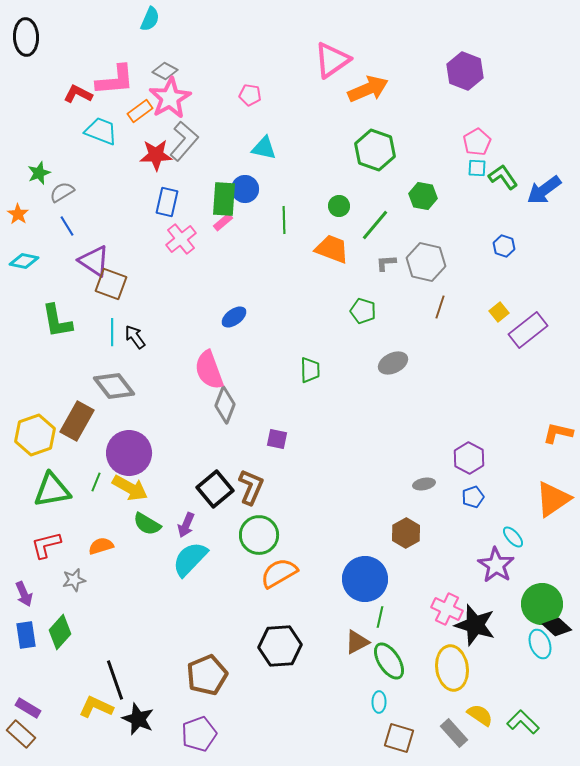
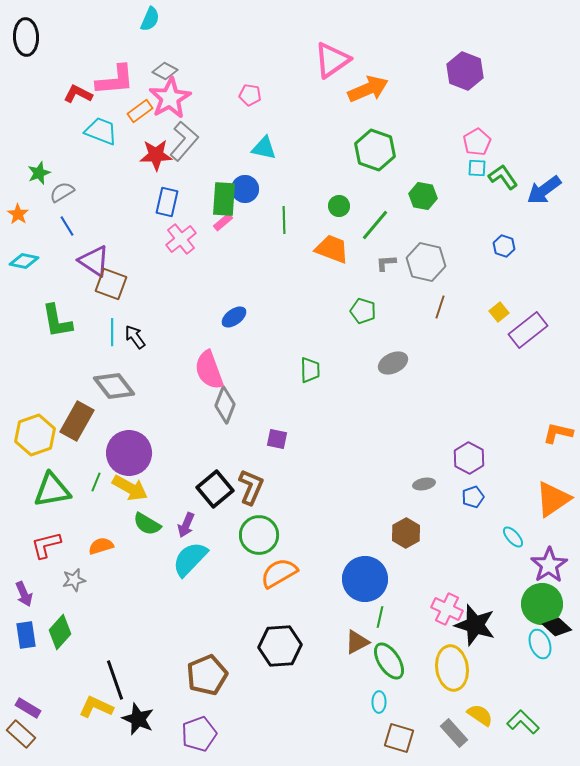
purple star at (496, 565): moved 53 px right; rotated 6 degrees clockwise
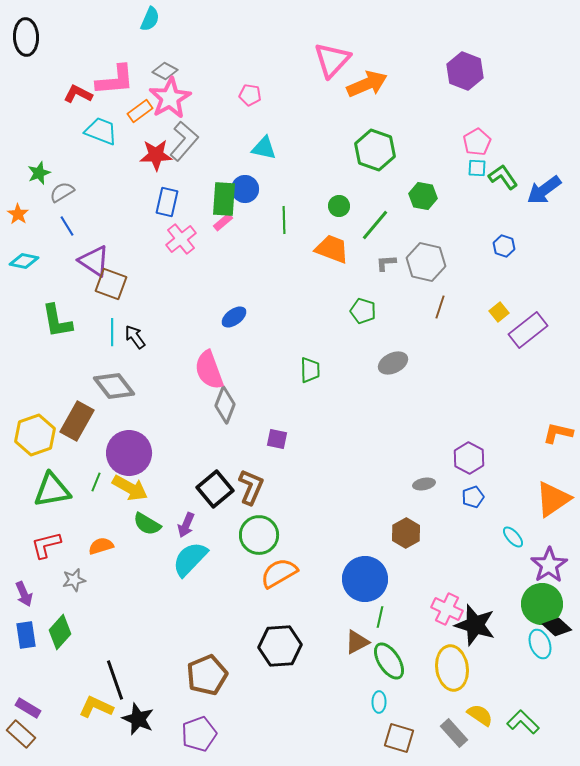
pink triangle at (332, 60): rotated 12 degrees counterclockwise
orange arrow at (368, 89): moved 1 px left, 5 px up
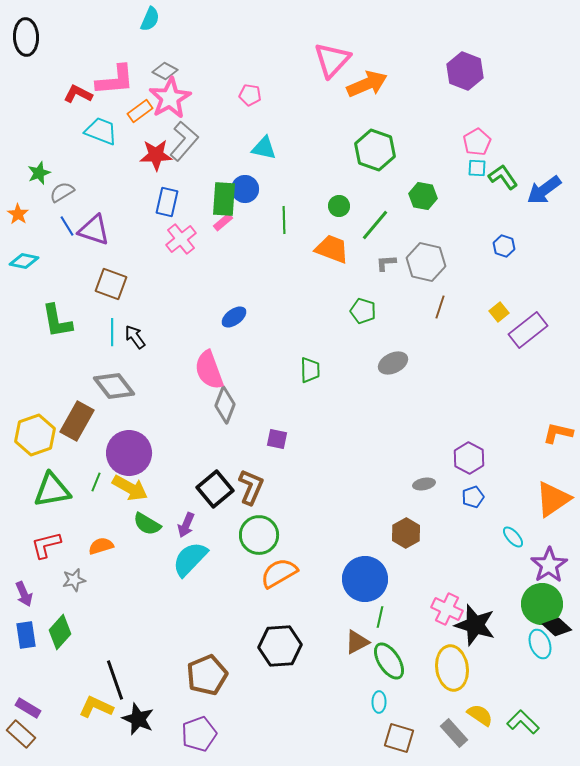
purple triangle at (94, 261): moved 31 px up; rotated 16 degrees counterclockwise
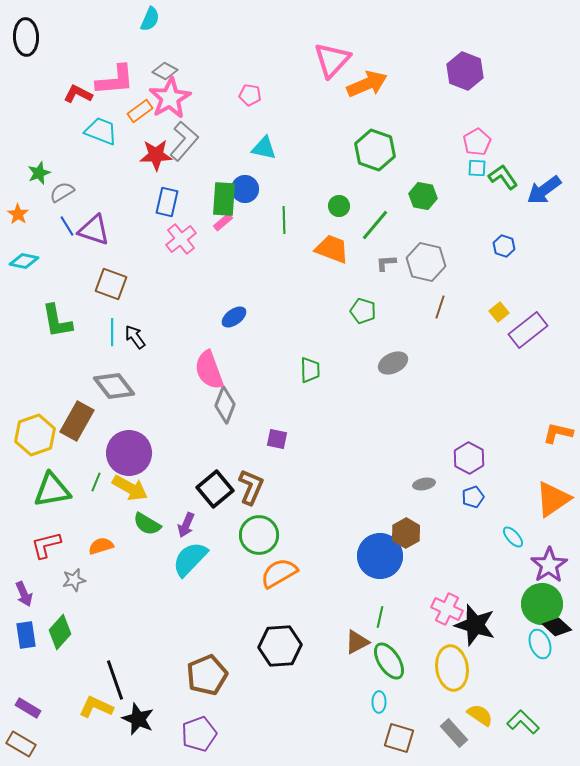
blue circle at (365, 579): moved 15 px right, 23 px up
brown rectangle at (21, 734): moved 10 px down; rotated 12 degrees counterclockwise
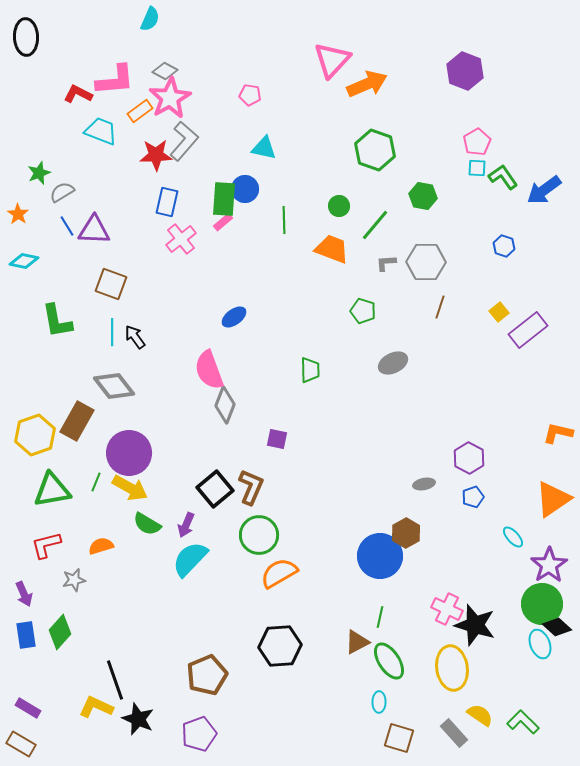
purple triangle at (94, 230): rotated 16 degrees counterclockwise
gray hexagon at (426, 262): rotated 12 degrees counterclockwise
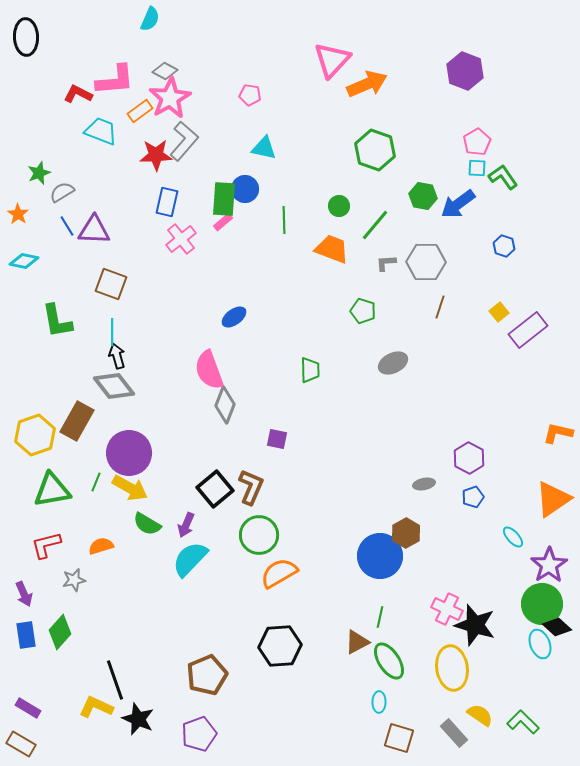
blue arrow at (544, 190): moved 86 px left, 14 px down
black arrow at (135, 337): moved 18 px left, 19 px down; rotated 20 degrees clockwise
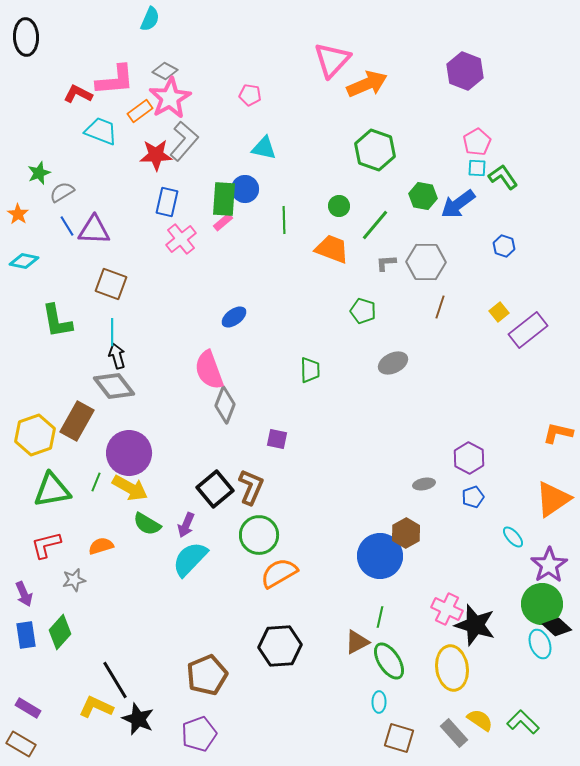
black line at (115, 680): rotated 12 degrees counterclockwise
yellow semicircle at (480, 715): moved 5 px down
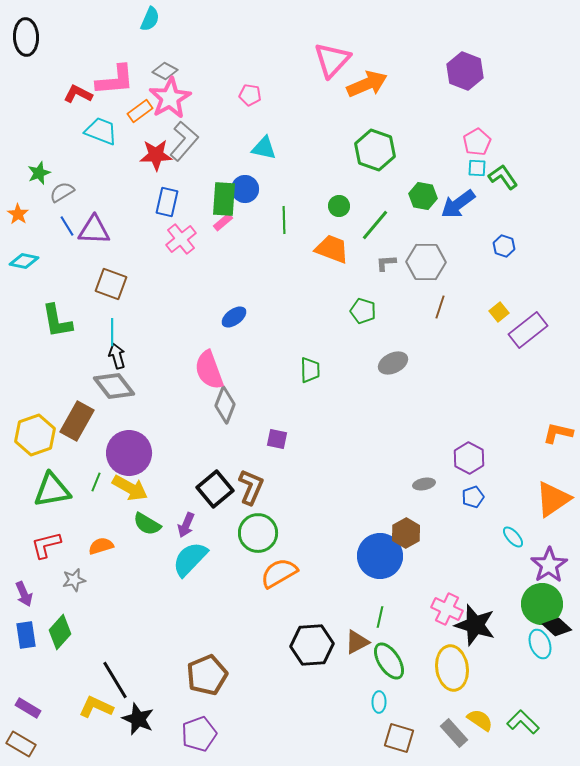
green circle at (259, 535): moved 1 px left, 2 px up
black hexagon at (280, 646): moved 32 px right, 1 px up
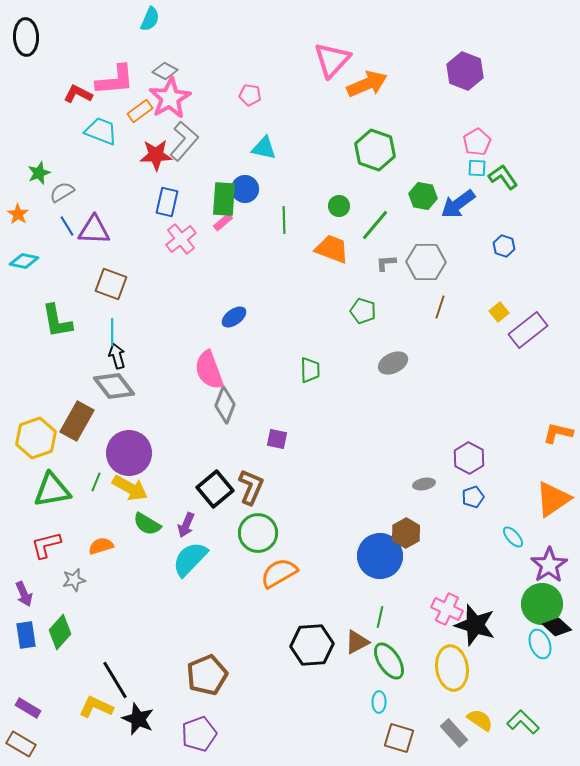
yellow hexagon at (35, 435): moved 1 px right, 3 px down
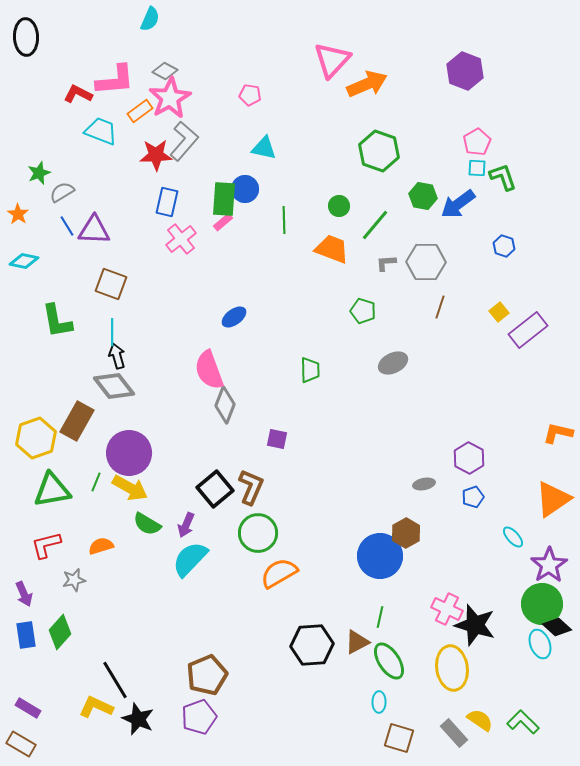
green hexagon at (375, 150): moved 4 px right, 1 px down
green L-shape at (503, 177): rotated 16 degrees clockwise
purple pentagon at (199, 734): moved 17 px up
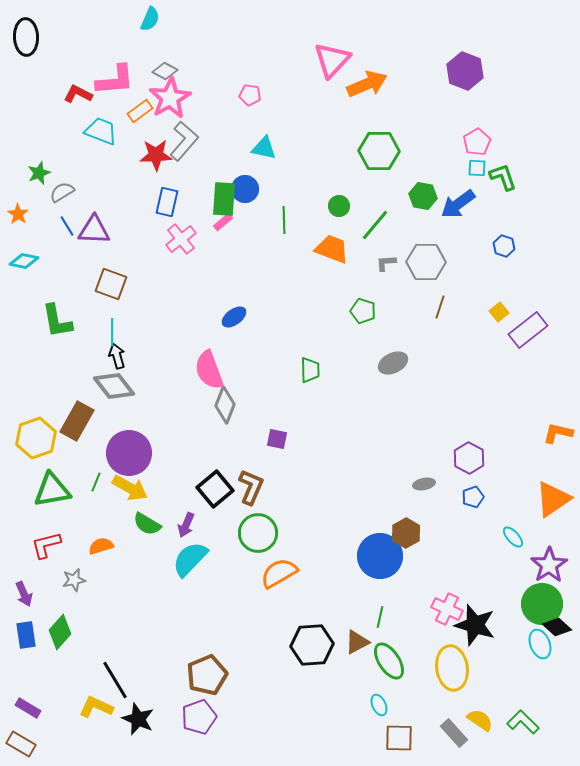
green hexagon at (379, 151): rotated 18 degrees counterclockwise
cyan ellipse at (379, 702): moved 3 px down; rotated 25 degrees counterclockwise
brown square at (399, 738): rotated 16 degrees counterclockwise
